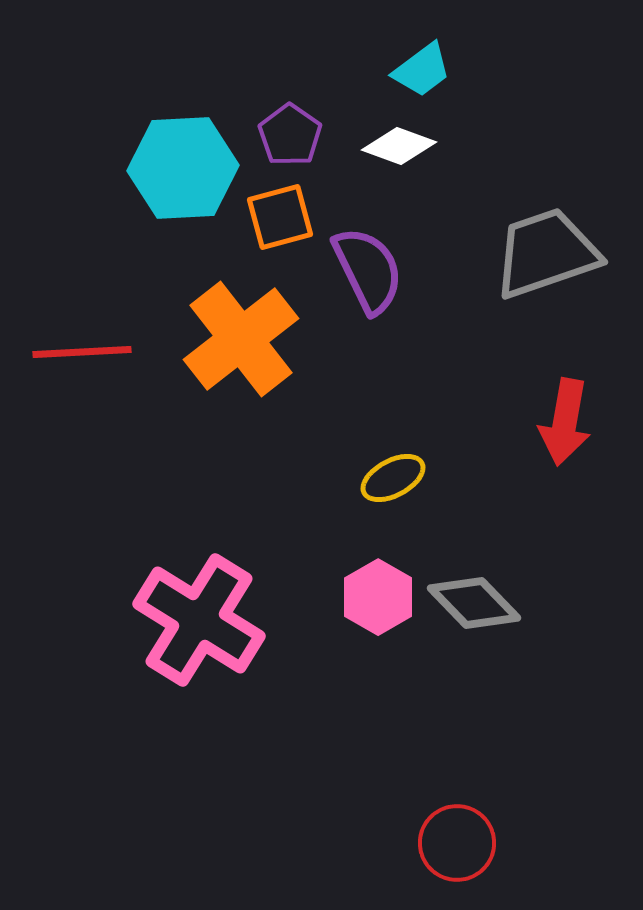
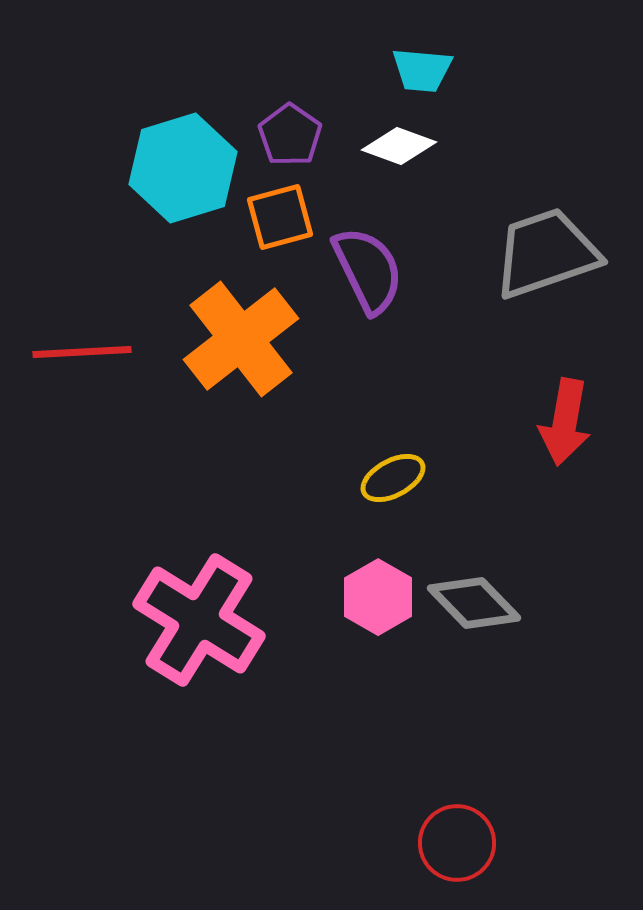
cyan trapezoid: rotated 42 degrees clockwise
cyan hexagon: rotated 14 degrees counterclockwise
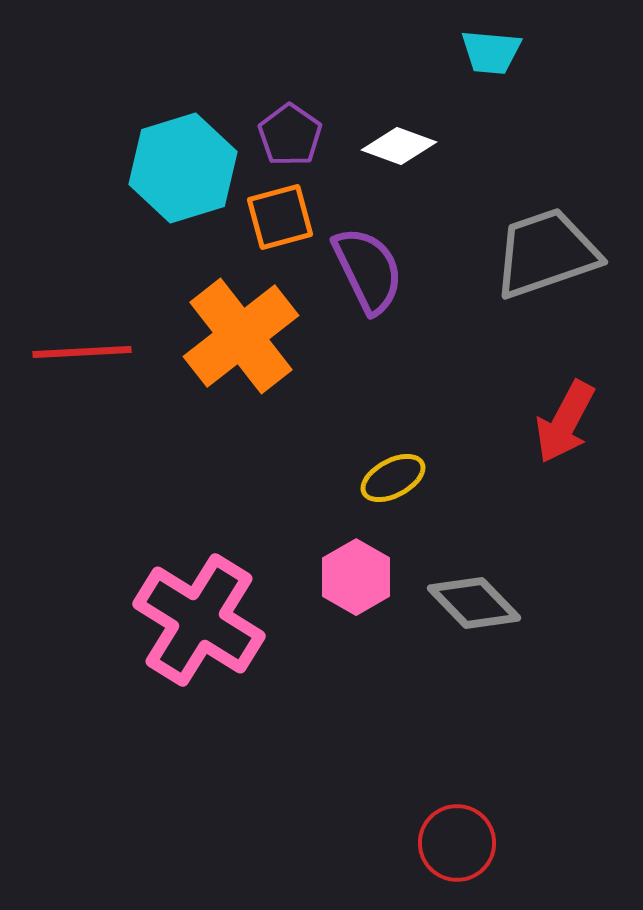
cyan trapezoid: moved 69 px right, 18 px up
orange cross: moved 3 px up
red arrow: rotated 18 degrees clockwise
pink hexagon: moved 22 px left, 20 px up
